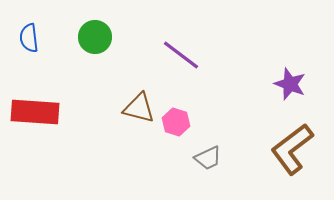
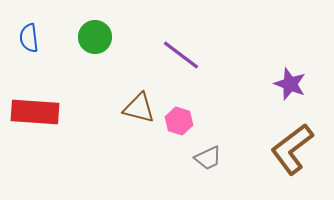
pink hexagon: moved 3 px right, 1 px up
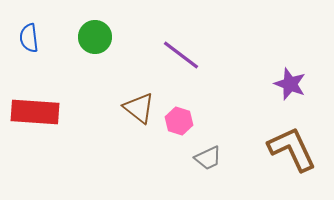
brown triangle: rotated 24 degrees clockwise
brown L-shape: rotated 102 degrees clockwise
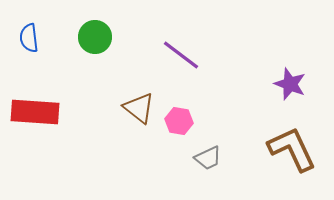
pink hexagon: rotated 8 degrees counterclockwise
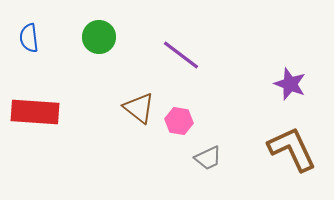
green circle: moved 4 px right
